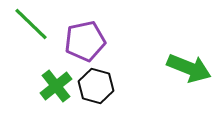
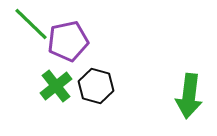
purple pentagon: moved 17 px left
green arrow: moved 28 px down; rotated 75 degrees clockwise
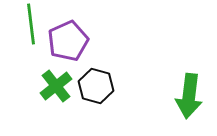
green line: rotated 39 degrees clockwise
purple pentagon: rotated 12 degrees counterclockwise
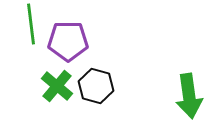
purple pentagon: rotated 24 degrees clockwise
green cross: moved 1 px right; rotated 12 degrees counterclockwise
green arrow: rotated 15 degrees counterclockwise
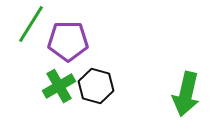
green line: rotated 39 degrees clockwise
green cross: moved 2 px right; rotated 20 degrees clockwise
green arrow: moved 3 px left, 2 px up; rotated 21 degrees clockwise
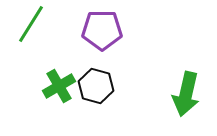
purple pentagon: moved 34 px right, 11 px up
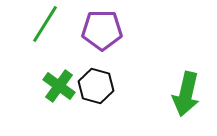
green line: moved 14 px right
green cross: rotated 24 degrees counterclockwise
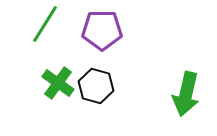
green cross: moved 1 px left, 3 px up
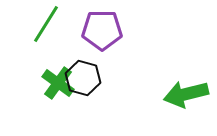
green line: moved 1 px right
black hexagon: moved 13 px left, 8 px up
green arrow: rotated 63 degrees clockwise
